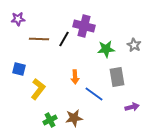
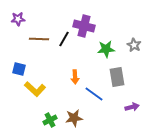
yellow L-shape: moved 3 px left; rotated 95 degrees clockwise
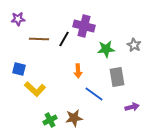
orange arrow: moved 3 px right, 6 px up
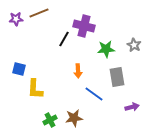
purple star: moved 2 px left
brown line: moved 26 px up; rotated 24 degrees counterclockwise
yellow L-shape: rotated 50 degrees clockwise
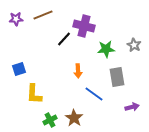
brown line: moved 4 px right, 2 px down
black line: rotated 14 degrees clockwise
blue square: rotated 32 degrees counterclockwise
yellow L-shape: moved 1 px left, 5 px down
brown star: rotated 30 degrees counterclockwise
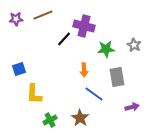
orange arrow: moved 6 px right, 1 px up
brown star: moved 6 px right
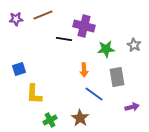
black line: rotated 56 degrees clockwise
